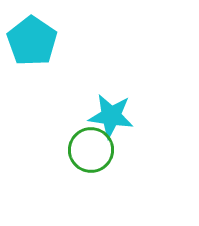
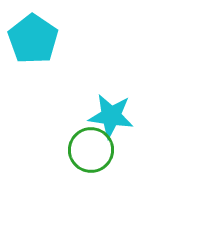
cyan pentagon: moved 1 px right, 2 px up
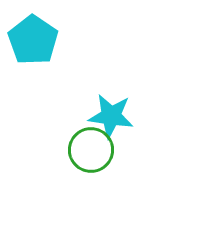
cyan pentagon: moved 1 px down
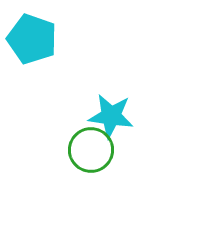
cyan pentagon: moved 1 px left, 1 px up; rotated 15 degrees counterclockwise
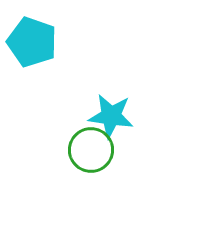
cyan pentagon: moved 3 px down
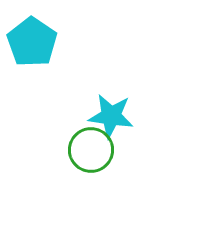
cyan pentagon: rotated 15 degrees clockwise
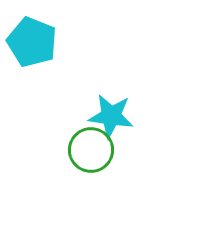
cyan pentagon: rotated 12 degrees counterclockwise
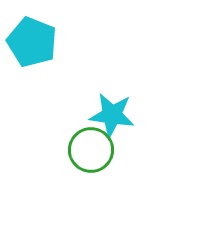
cyan star: moved 1 px right, 1 px up
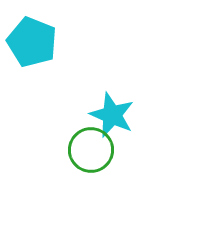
cyan star: rotated 15 degrees clockwise
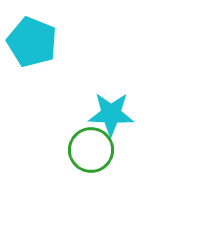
cyan star: moved 1 px left, 1 px up; rotated 21 degrees counterclockwise
